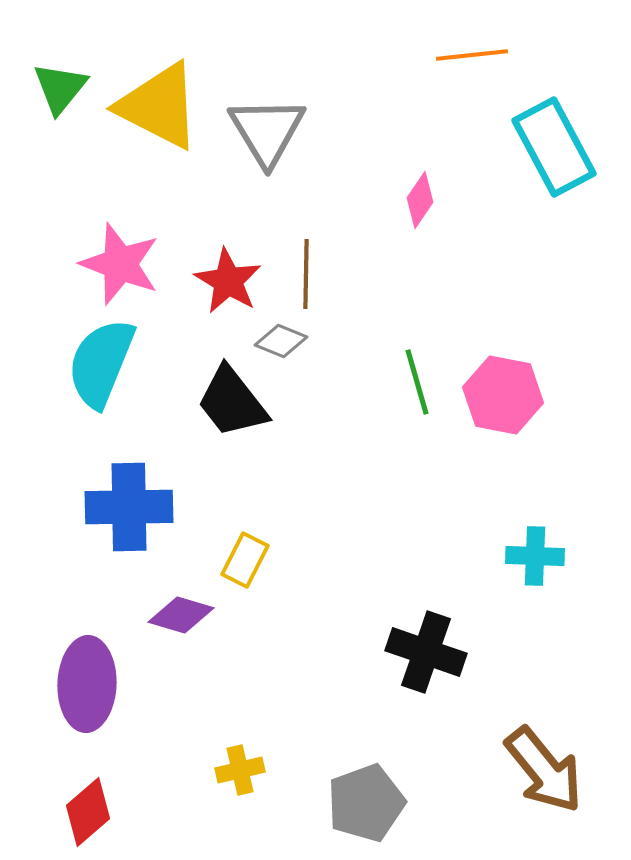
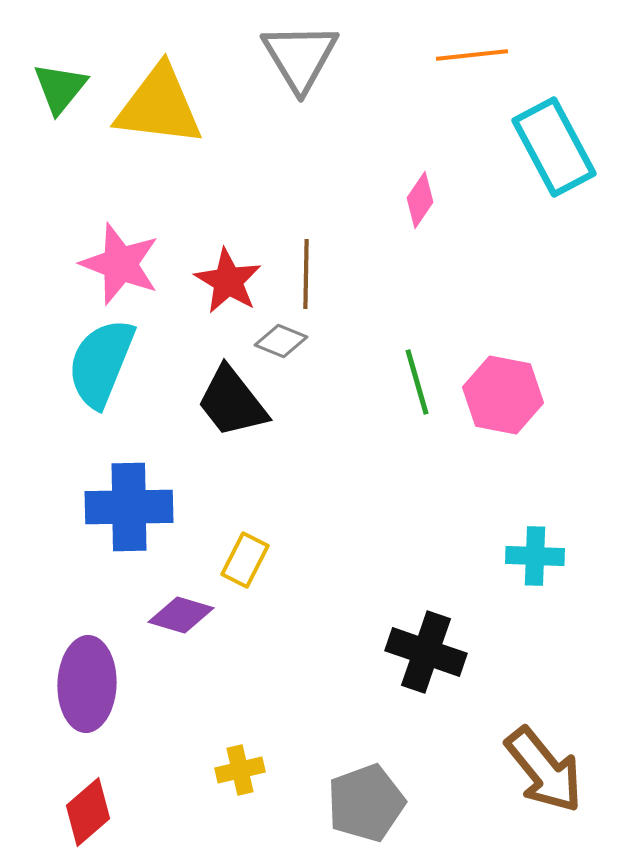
yellow triangle: rotated 20 degrees counterclockwise
gray triangle: moved 33 px right, 74 px up
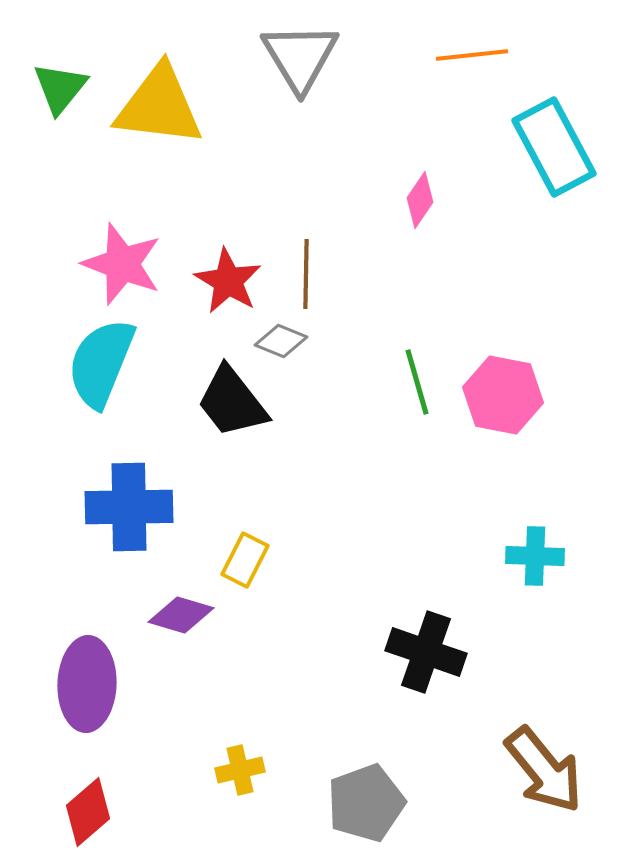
pink star: moved 2 px right
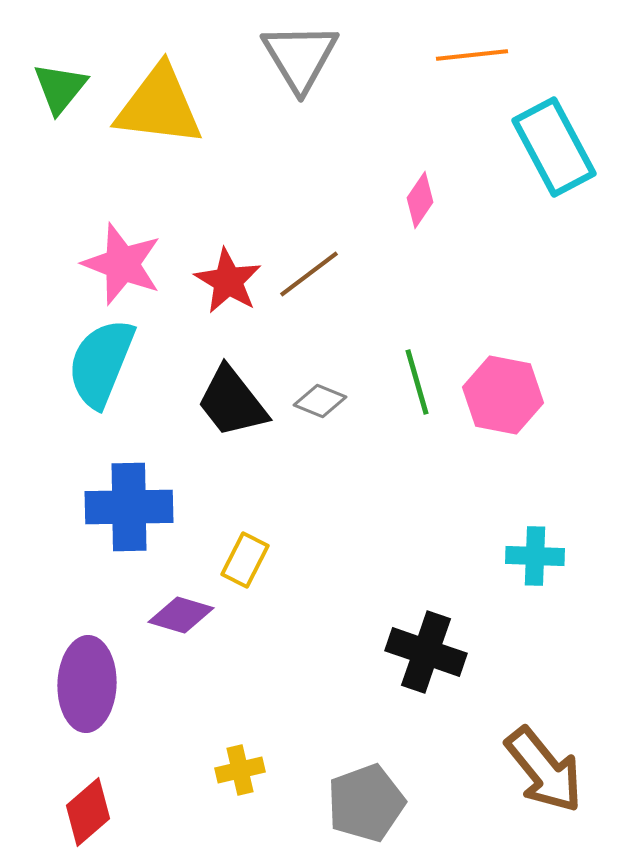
brown line: moved 3 px right; rotated 52 degrees clockwise
gray diamond: moved 39 px right, 60 px down
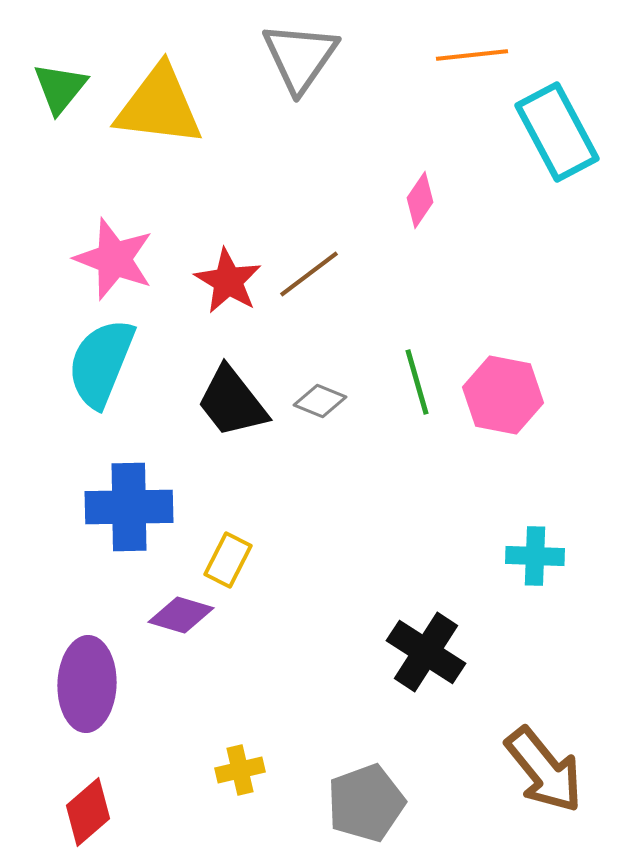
gray triangle: rotated 6 degrees clockwise
cyan rectangle: moved 3 px right, 15 px up
pink star: moved 8 px left, 5 px up
yellow rectangle: moved 17 px left
black cross: rotated 14 degrees clockwise
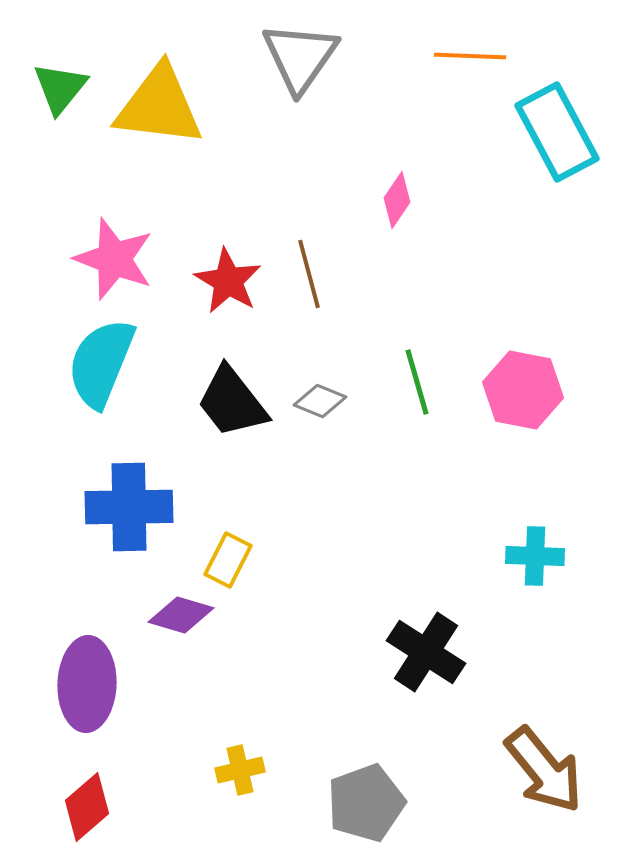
orange line: moved 2 px left, 1 px down; rotated 8 degrees clockwise
pink diamond: moved 23 px left
brown line: rotated 68 degrees counterclockwise
pink hexagon: moved 20 px right, 5 px up
red diamond: moved 1 px left, 5 px up
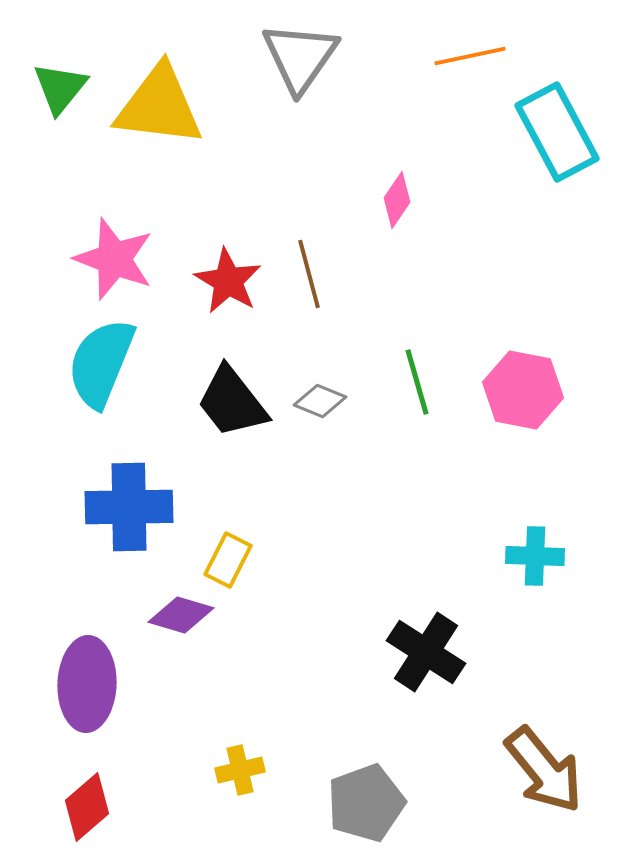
orange line: rotated 14 degrees counterclockwise
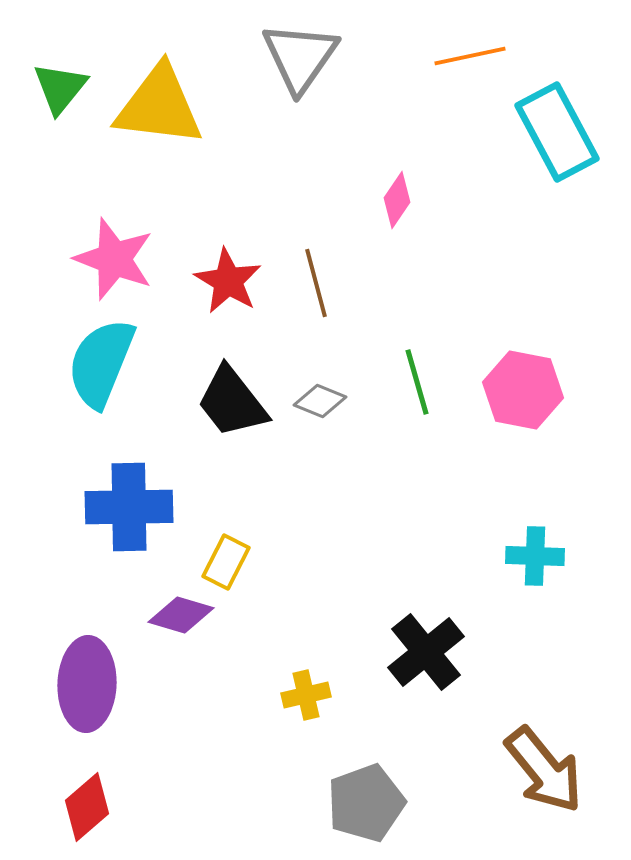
brown line: moved 7 px right, 9 px down
yellow rectangle: moved 2 px left, 2 px down
black cross: rotated 18 degrees clockwise
yellow cross: moved 66 px right, 75 px up
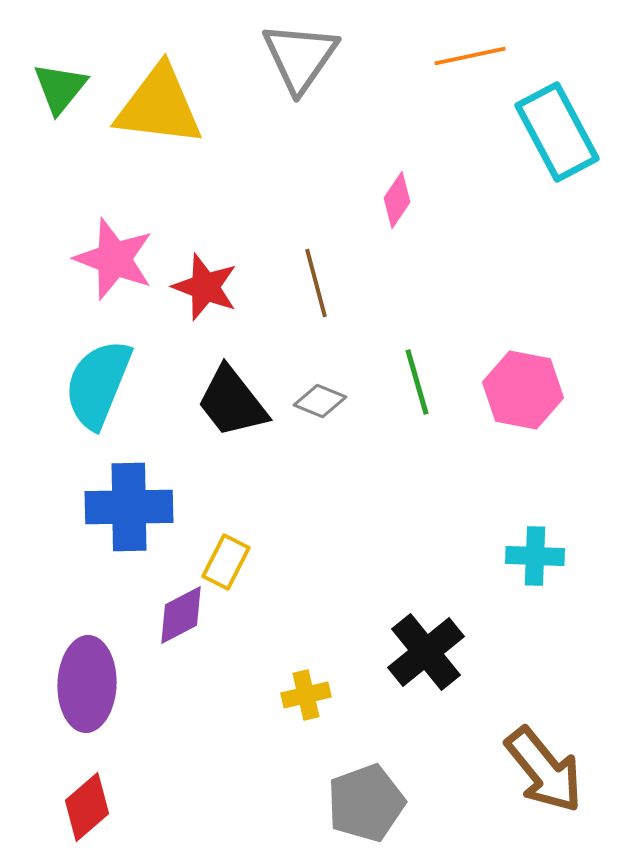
red star: moved 23 px left, 6 px down; rotated 10 degrees counterclockwise
cyan semicircle: moved 3 px left, 21 px down
purple diamond: rotated 44 degrees counterclockwise
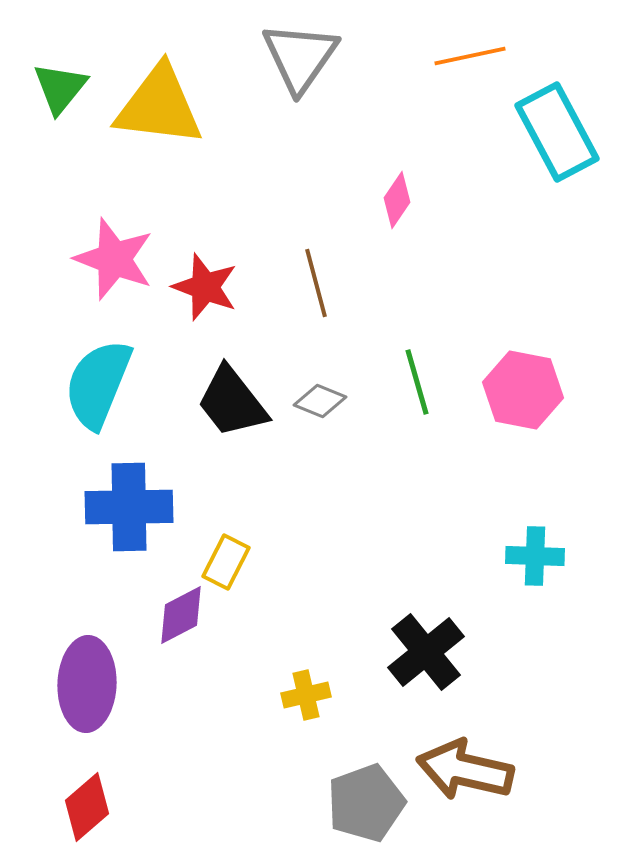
brown arrow: moved 79 px left; rotated 142 degrees clockwise
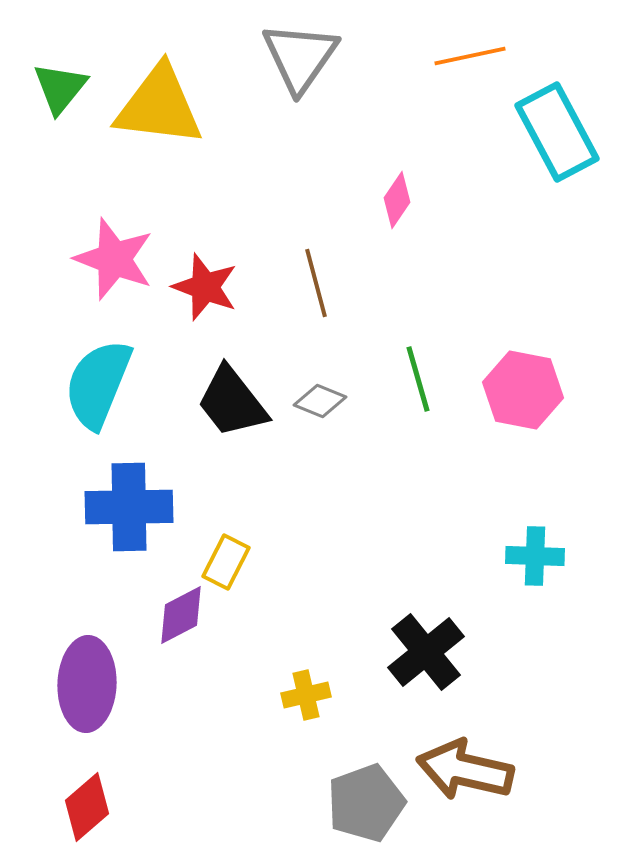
green line: moved 1 px right, 3 px up
